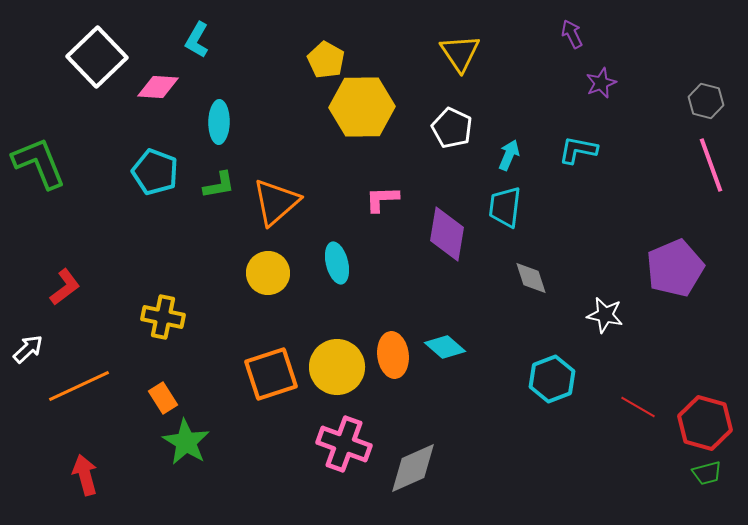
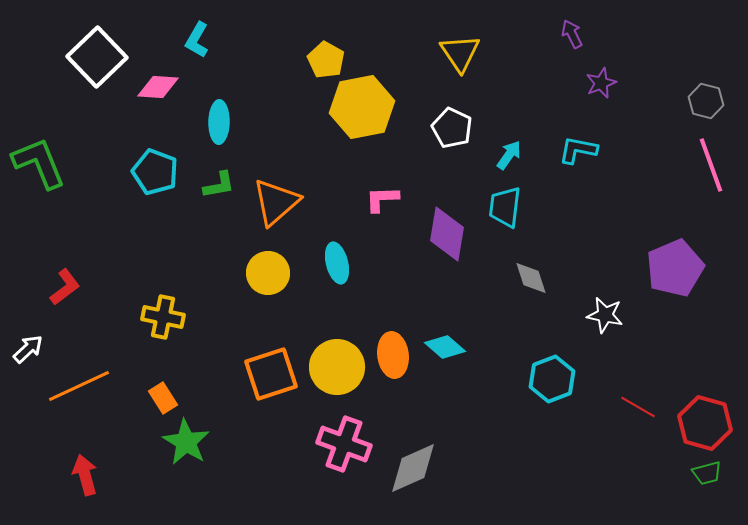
yellow hexagon at (362, 107): rotated 10 degrees counterclockwise
cyan arrow at (509, 155): rotated 12 degrees clockwise
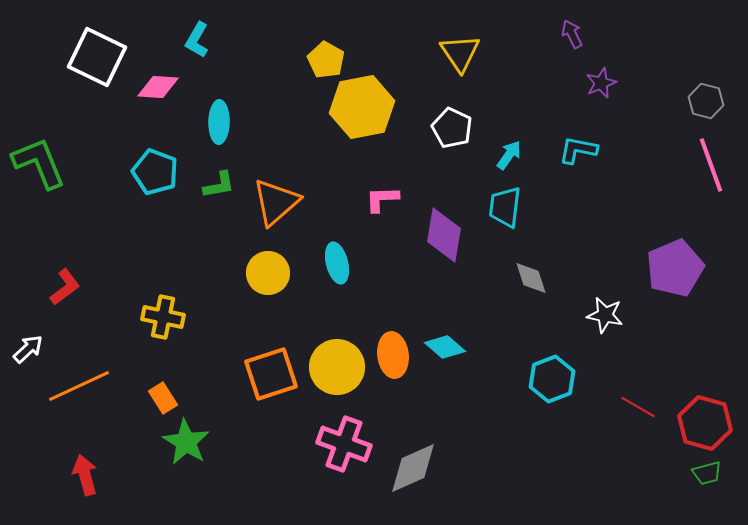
white square at (97, 57): rotated 20 degrees counterclockwise
purple diamond at (447, 234): moved 3 px left, 1 px down
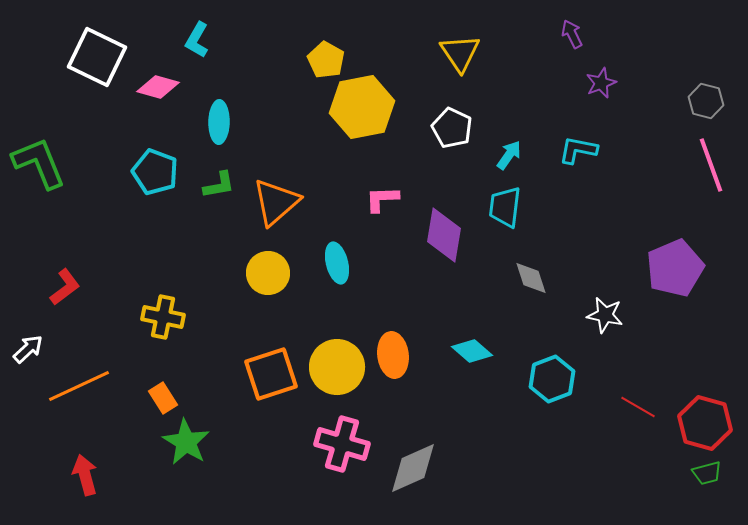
pink diamond at (158, 87): rotated 12 degrees clockwise
cyan diamond at (445, 347): moved 27 px right, 4 px down
pink cross at (344, 444): moved 2 px left; rotated 4 degrees counterclockwise
